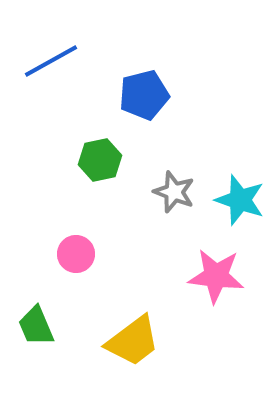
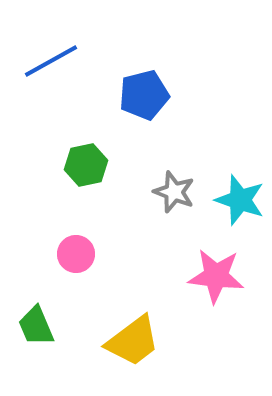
green hexagon: moved 14 px left, 5 px down
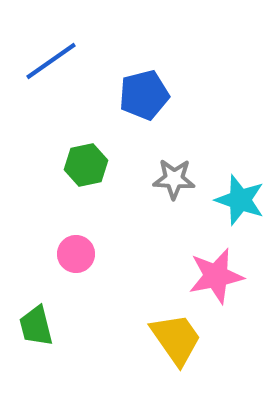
blue line: rotated 6 degrees counterclockwise
gray star: moved 13 px up; rotated 18 degrees counterclockwise
pink star: rotated 18 degrees counterclockwise
green trapezoid: rotated 9 degrees clockwise
yellow trapezoid: moved 43 px right, 2 px up; rotated 88 degrees counterclockwise
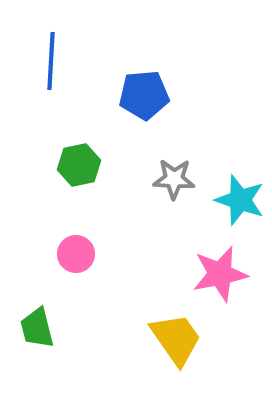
blue line: rotated 52 degrees counterclockwise
blue pentagon: rotated 9 degrees clockwise
green hexagon: moved 7 px left
pink star: moved 4 px right, 2 px up
green trapezoid: moved 1 px right, 2 px down
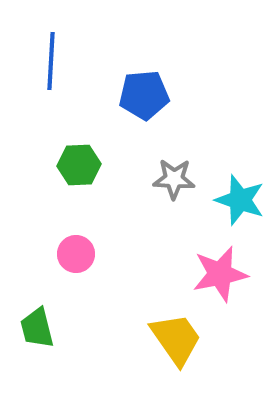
green hexagon: rotated 9 degrees clockwise
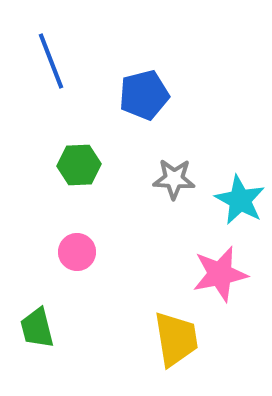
blue line: rotated 24 degrees counterclockwise
blue pentagon: rotated 9 degrees counterclockwise
cyan star: rotated 9 degrees clockwise
pink circle: moved 1 px right, 2 px up
yellow trapezoid: rotated 26 degrees clockwise
